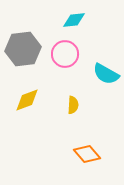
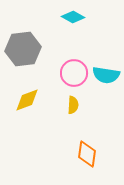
cyan diamond: moved 1 px left, 3 px up; rotated 35 degrees clockwise
pink circle: moved 9 px right, 19 px down
cyan semicircle: moved 1 px down; rotated 20 degrees counterclockwise
orange diamond: rotated 48 degrees clockwise
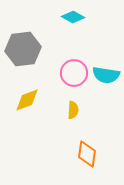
yellow semicircle: moved 5 px down
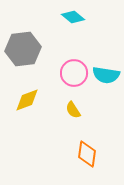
cyan diamond: rotated 10 degrees clockwise
yellow semicircle: rotated 144 degrees clockwise
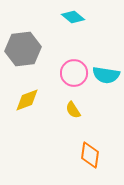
orange diamond: moved 3 px right, 1 px down
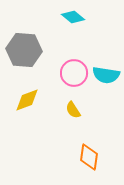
gray hexagon: moved 1 px right, 1 px down; rotated 12 degrees clockwise
orange diamond: moved 1 px left, 2 px down
